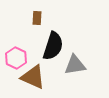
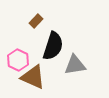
brown rectangle: moved 1 px left, 3 px down; rotated 40 degrees clockwise
pink hexagon: moved 2 px right, 2 px down
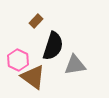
brown triangle: rotated 12 degrees clockwise
